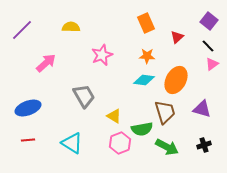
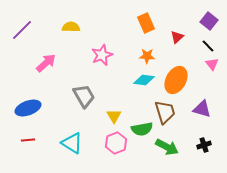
pink triangle: rotated 32 degrees counterclockwise
yellow triangle: rotated 28 degrees clockwise
pink hexagon: moved 4 px left
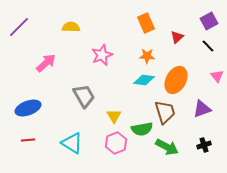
purple square: rotated 24 degrees clockwise
purple line: moved 3 px left, 3 px up
pink triangle: moved 5 px right, 12 px down
purple triangle: rotated 36 degrees counterclockwise
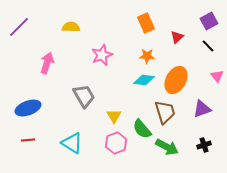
pink arrow: moved 1 px right; rotated 30 degrees counterclockwise
green semicircle: rotated 60 degrees clockwise
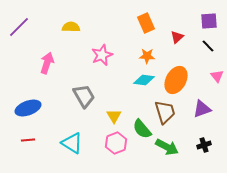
purple square: rotated 24 degrees clockwise
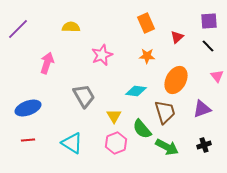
purple line: moved 1 px left, 2 px down
cyan diamond: moved 8 px left, 11 px down
